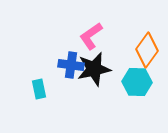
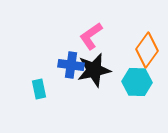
black star: moved 1 px down
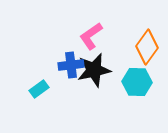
orange diamond: moved 3 px up
blue cross: rotated 15 degrees counterclockwise
cyan rectangle: rotated 66 degrees clockwise
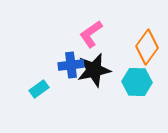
pink L-shape: moved 2 px up
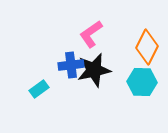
orange diamond: rotated 8 degrees counterclockwise
cyan hexagon: moved 5 px right
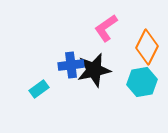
pink L-shape: moved 15 px right, 6 px up
cyan hexagon: rotated 12 degrees counterclockwise
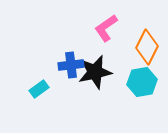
black star: moved 1 px right, 2 px down
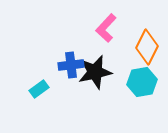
pink L-shape: rotated 12 degrees counterclockwise
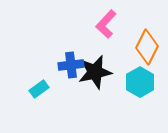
pink L-shape: moved 4 px up
cyan hexagon: moved 2 px left; rotated 20 degrees counterclockwise
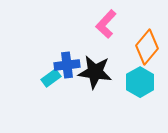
orange diamond: rotated 12 degrees clockwise
blue cross: moved 4 px left
black star: rotated 20 degrees clockwise
cyan rectangle: moved 12 px right, 11 px up
